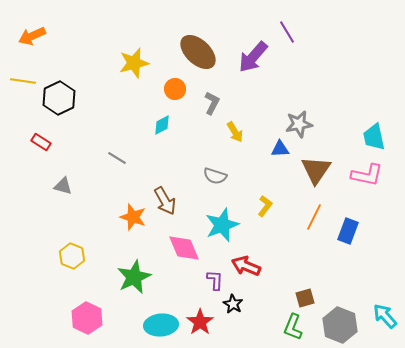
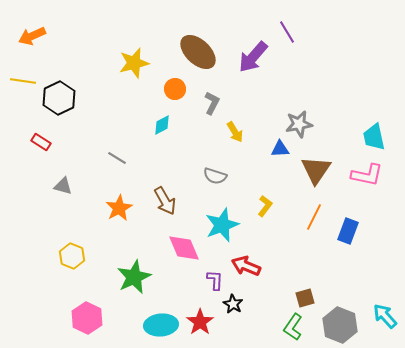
orange star: moved 14 px left, 9 px up; rotated 24 degrees clockwise
green L-shape: rotated 12 degrees clockwise
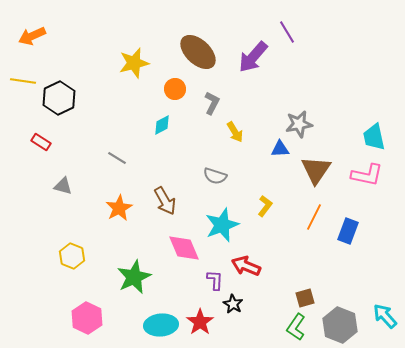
green L-shape: moved 3 px right
